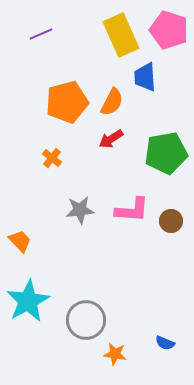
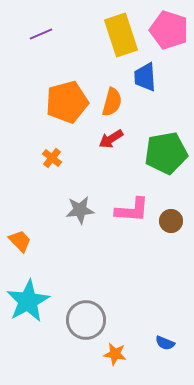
yellow rectangle: rotated 6 degrees clockwise
orange semicircle: rotated 12 degrees counterclockwise
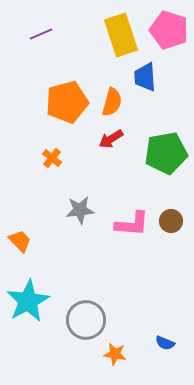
pink L-shape: moved 14 px down
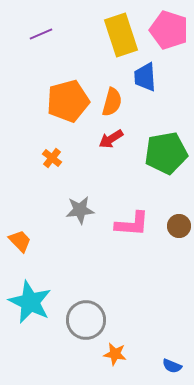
orange pentagon: moved 1 px right, 1 px up
brown circle: moved 8 px right, 5 px down
cyan star: moved 2 px right, 1 px down; rotated 18 degrees counterclockwise
blue semicircle: moved 7 px right, 23 px down
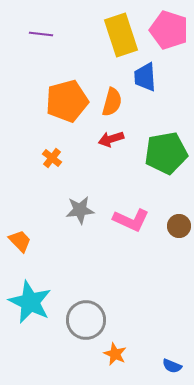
purple line: rotated 30 degrees clockwise
orange pentagon: moved 1 px left
red arrow: rotated 15 degrees clockwise
pink L-shape: moved 1 px left, 4 px up; rotated 21 degrees clockwise
orange star: rotated 15 degrees clockwise
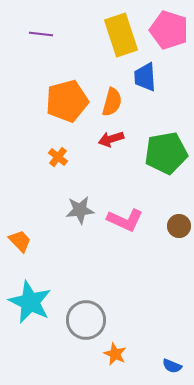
orange cross: moved 6 px right, 1 px up
pink L-shape: moved 6 px left
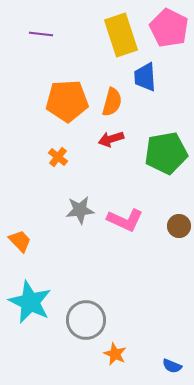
pink pentagon: moved 2 px up; rotated 9 degrees clockwise
orange pentagon: rotated 12 degrees clockwise
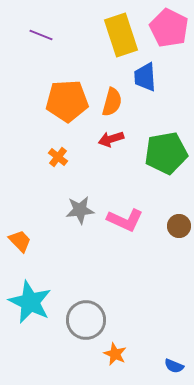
purple line: moved 1 px down; rotated 15 degrees clockwise
blue semicircle: moved 2 px right
